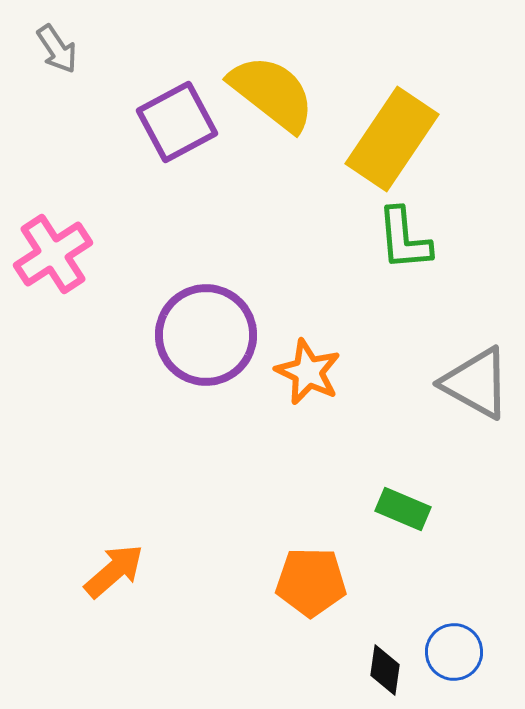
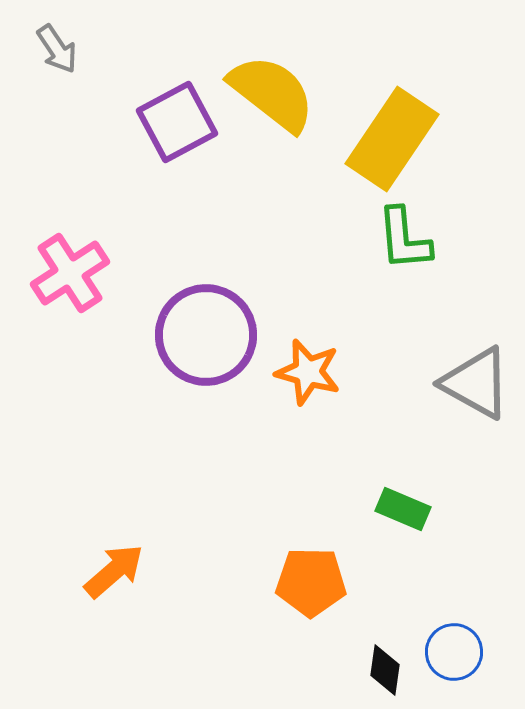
pink cross: moved 17 px right, 19 px down
orange star: rotated 10 degrees counterclockwise
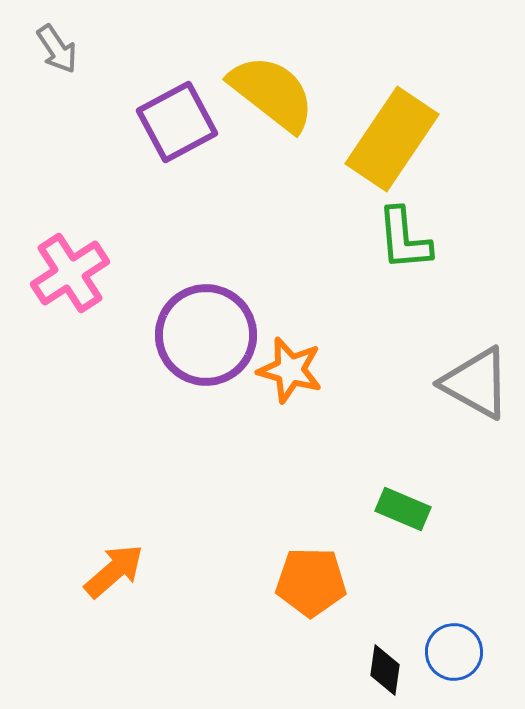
orange star: moved 18 px left, 2 px up
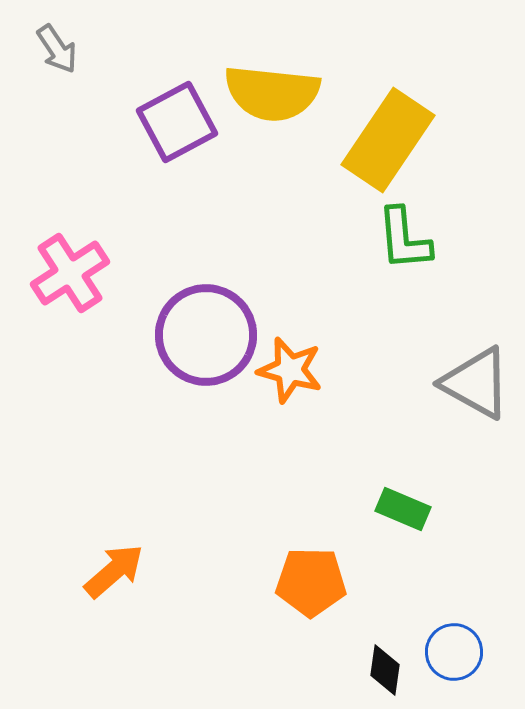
yellow semicircle: rotated 148 degrees clockwise
yellow rectangle: moved 4 px left, 1 px down
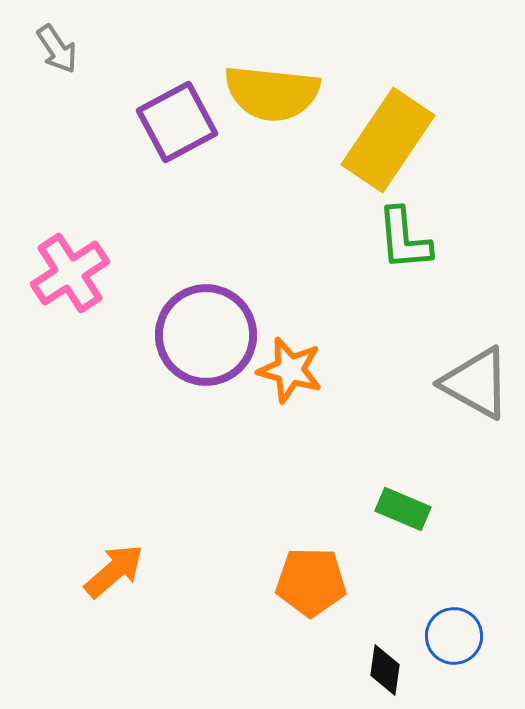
blue circle: moved 16 px up
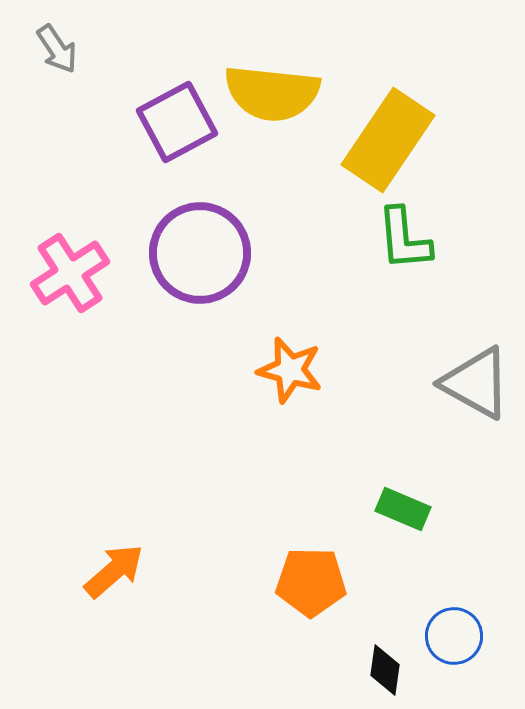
purple circle: moved 6 px left, 82 px up
